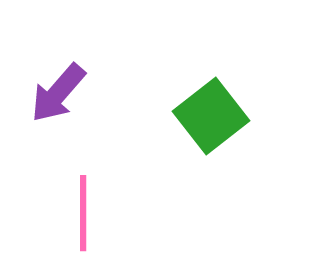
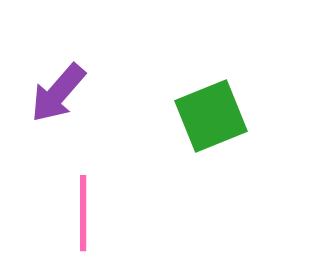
green square: rotated 16 degrees clockwise
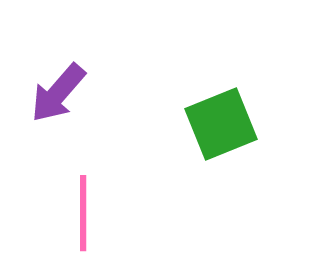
green square: moved 10 px right, 8 px down
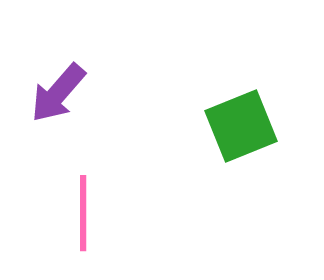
green square: moved 20 px right, 2 px down
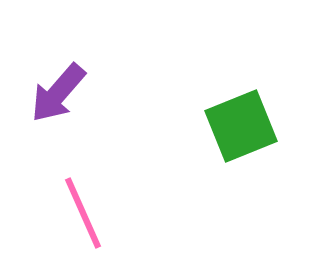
pink line: rotated 24 degrees counterclockwise
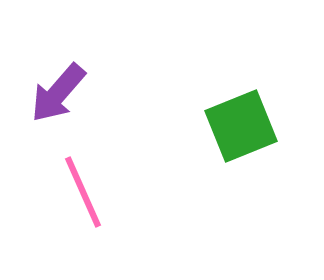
pink line: moved 21 px up
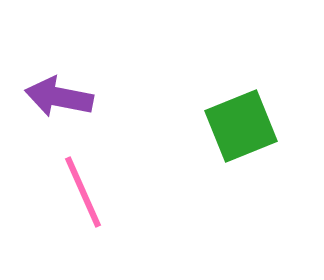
purple arrow: moved 1 px right, 4 px down; rotated 60 degrees clockwise
